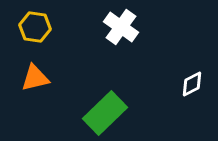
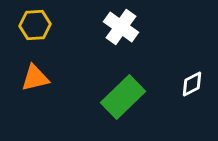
yellow hexagon: moved 2 px up; rotated 12 degrees counterclockwise
green rectangle: moved 18 px right, 16 px up
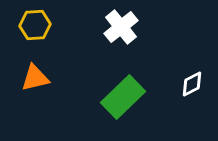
white cross: rotated 16 degrees clockwise
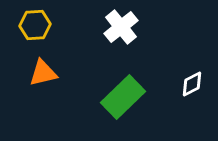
orange triangle: moved 8 px right, 5 px up
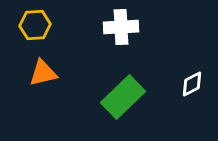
white cross: rotated 36 degrees clockwise
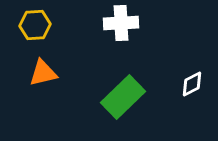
white cross: moved 4 px up
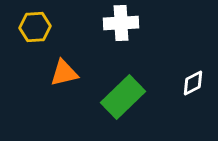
yellow hexagon: moved 2 px down
orange triangle: moved 21 px right
white diamond: moved 1 px right, 1 px up
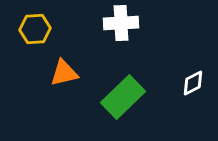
yellow hexagon: moved 2 px down
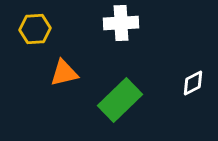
green rectangle: moved 3 px left, 3 px down
